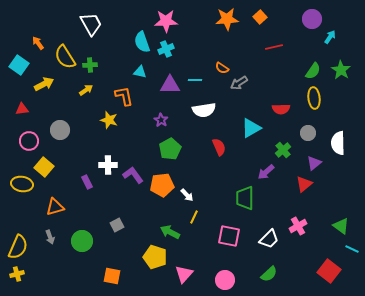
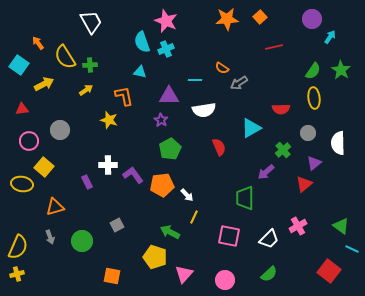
pink star at (166, 21): rotated 25 degrees clockwise
white trapezoid at (91, 24): moved 2 px up
purple triangle at (170, 85): moved 1 px left, 11 px down
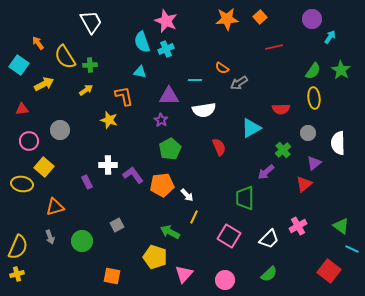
pink square at (229, 236): rotated 20 degrees clockwise
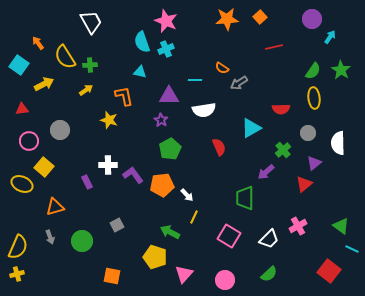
yellow ellipse at (22, 184): rotated 15 degrees clockwise
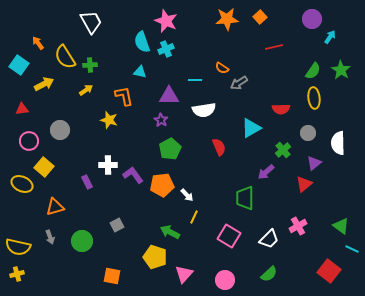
yellow semicircle at (18, 247): rotated 80 degrees clockwise
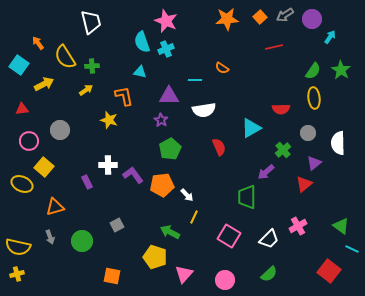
white trapezoid at (91, 22): rotated 15 degrees clockwise
green cross at (90, 65): moved 2 px right, 1 px down
gray arrow at (239, 83): moved 46 px right, 68 px up
green trapezoid at (245, 198): moved 2 px right, 1 px up
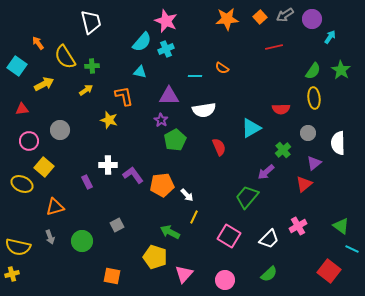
cyan semicircle at (142, 42): rotated 120 degrees counterclockwise
cyan square at (19, 65): moved 2 px left, 1 px down
cyan line at (195, 80): moved 4 px up
green pentagon at (170, 149): moved 5 px right, 9 px up
green trapezoid at (247, 197): rotated 40 degrees clockwise
yellow cross at (17, 274): moved 5 px left
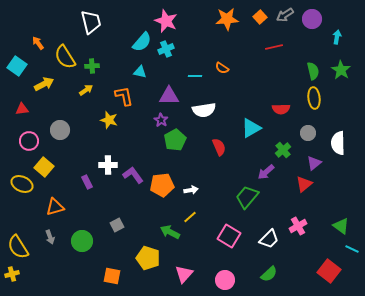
cyan arrow at (330, 37): moved 7 px right; rotated 24 degrees counterclockwise
green semicircle at (313, 71): rotated 48 degrees counterclockwise
white arrow at (187, 195): moved 4 px right, 5 px up; rotated 56 degrees counterclockwise
yellow line at (194, 217): moved 4 px left; rotated 24 degrees clockwise
yellow semicircle at (18, 247): rotated 45 degrees clockwise
yellow pentagon at (155, 257): moved 7 px left, 1 px down
